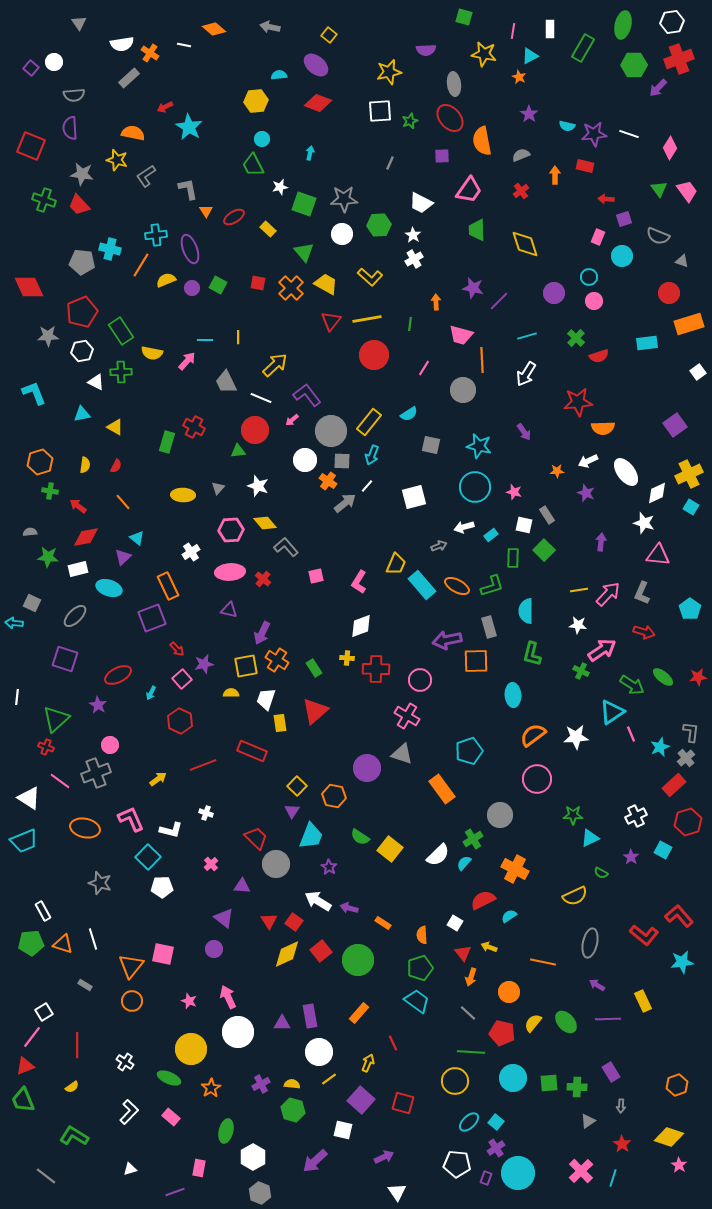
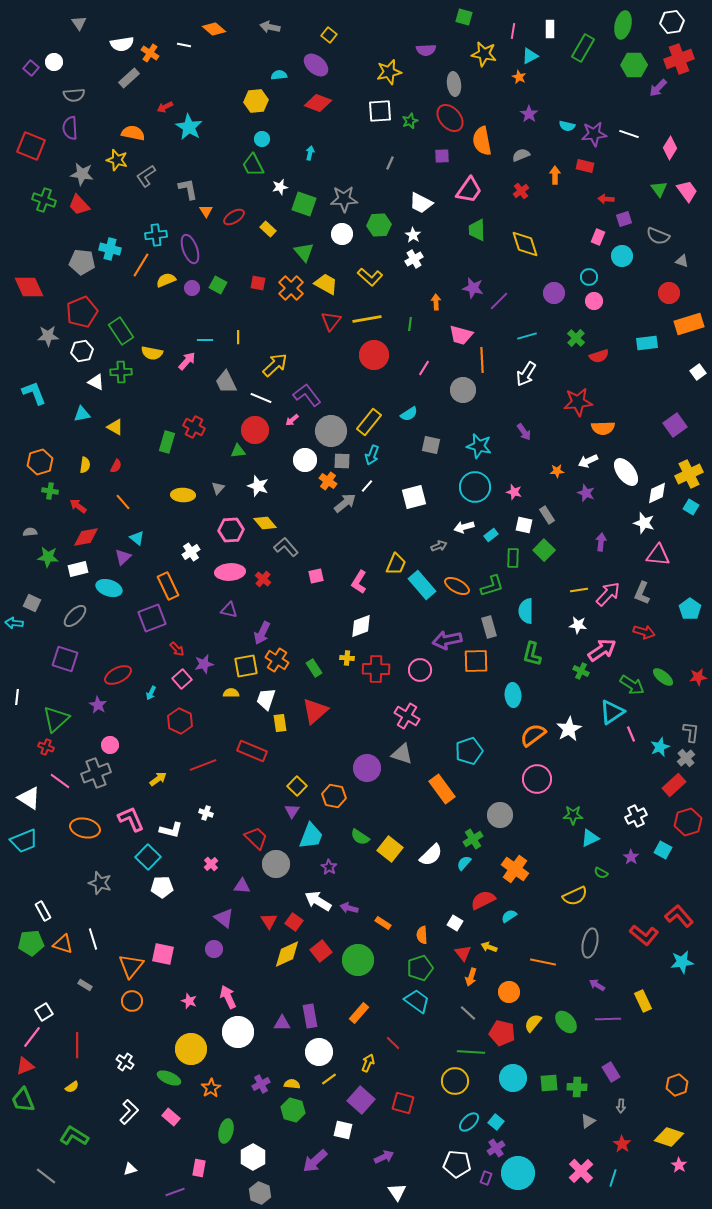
pink circle at (420, 680): moved 10 px up
white star at (576, 737): moved 7 px left, 8 px up; rotated 25 degrees counterclockwise
white semicircle at (438, 855): moved 7 px left
orange cross at (515, 869): rotated 8 degrees clockwise
red line at (393, 1043): rotated 21 degrees counterclockwise
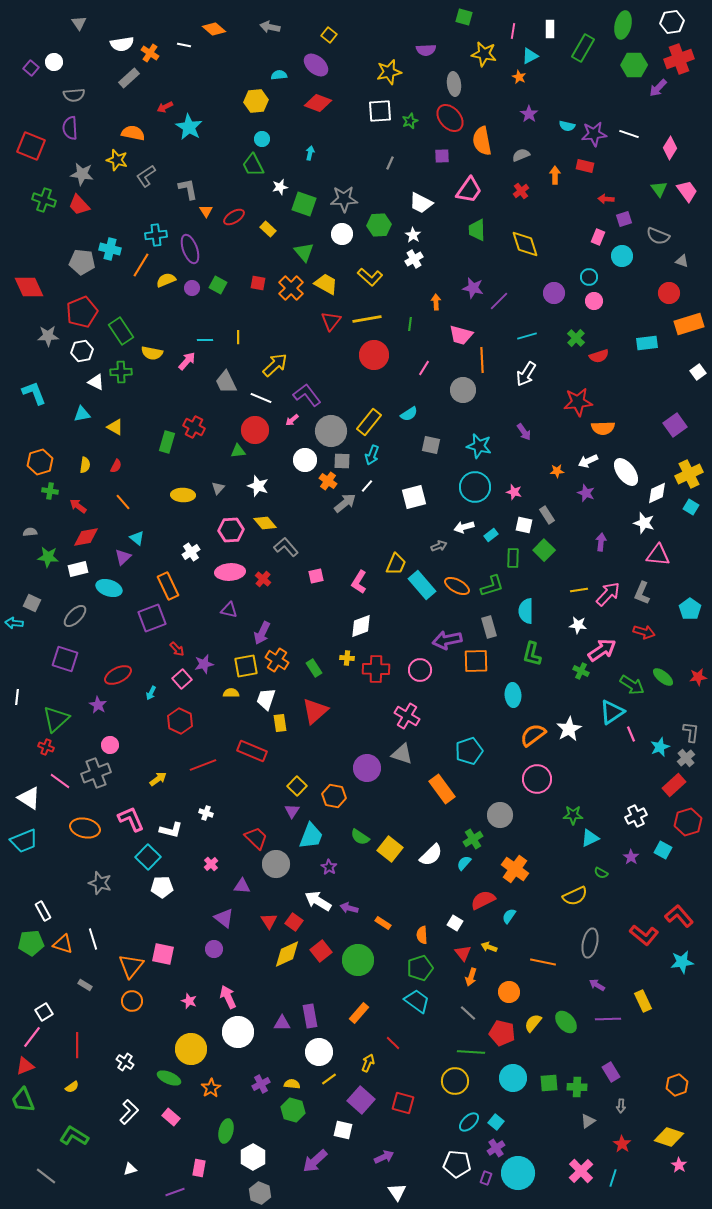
cyan semicircle at (509, 916): rotated 21 degrees counterclockwise
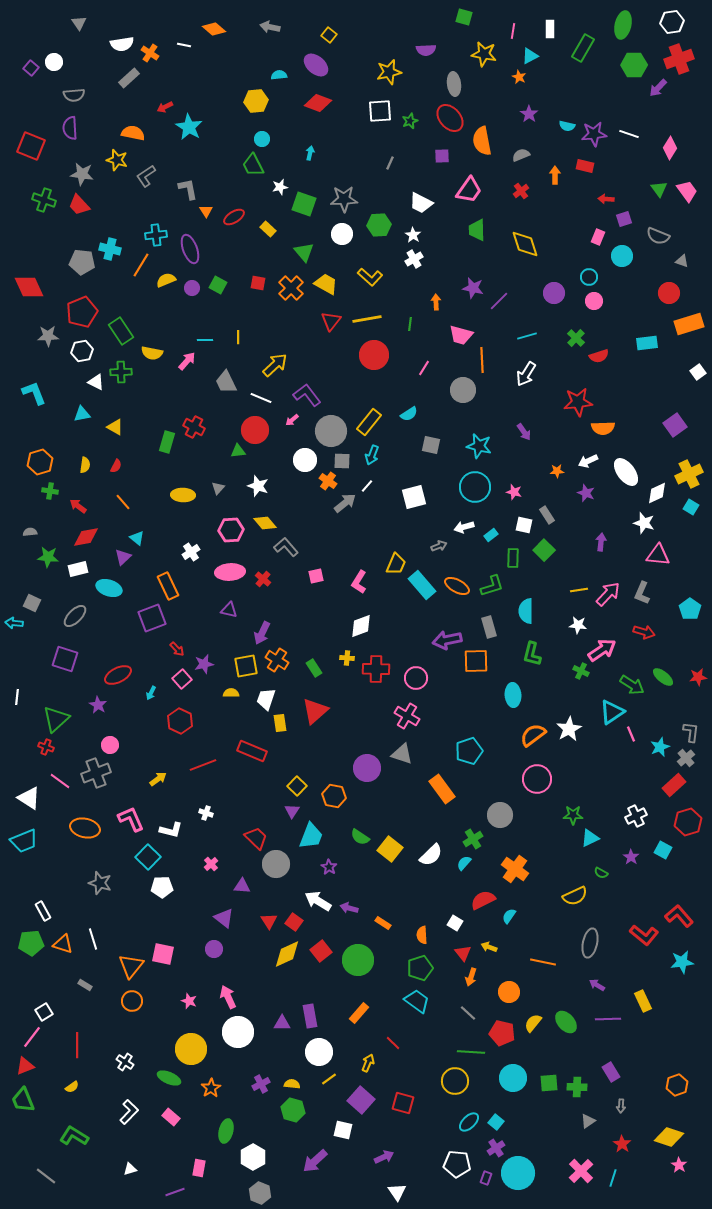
pink circle at (420, 670): moved 4 px left, 8 px down
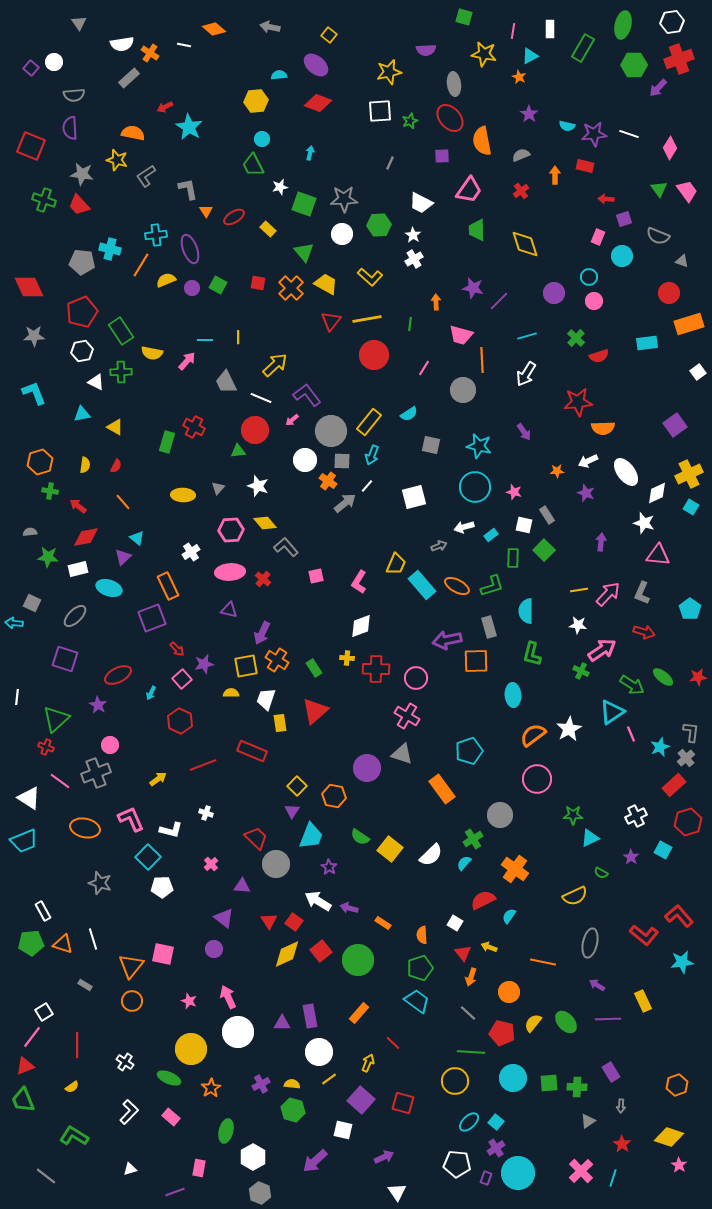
gray star at (48, 336): moved 14 px left
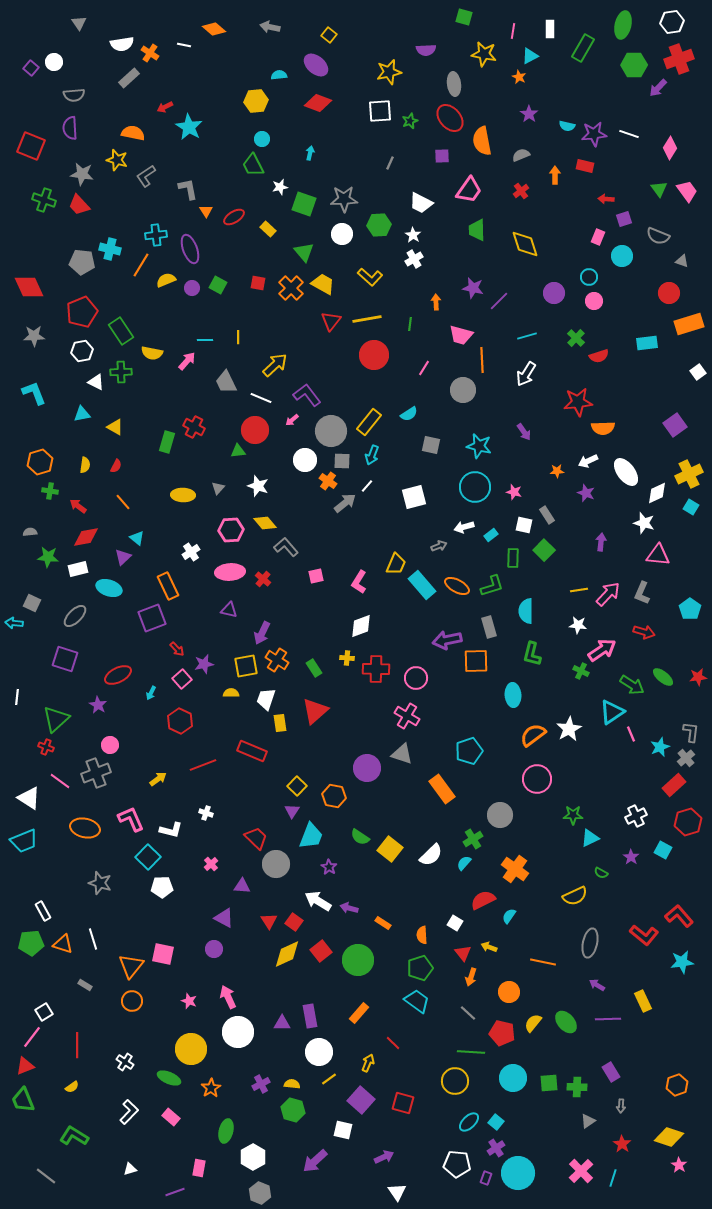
yellow trapezoid at (326, 284): moved 3 px left
purple triangle at (224, 918): rotated 10 degrees counterclockwise
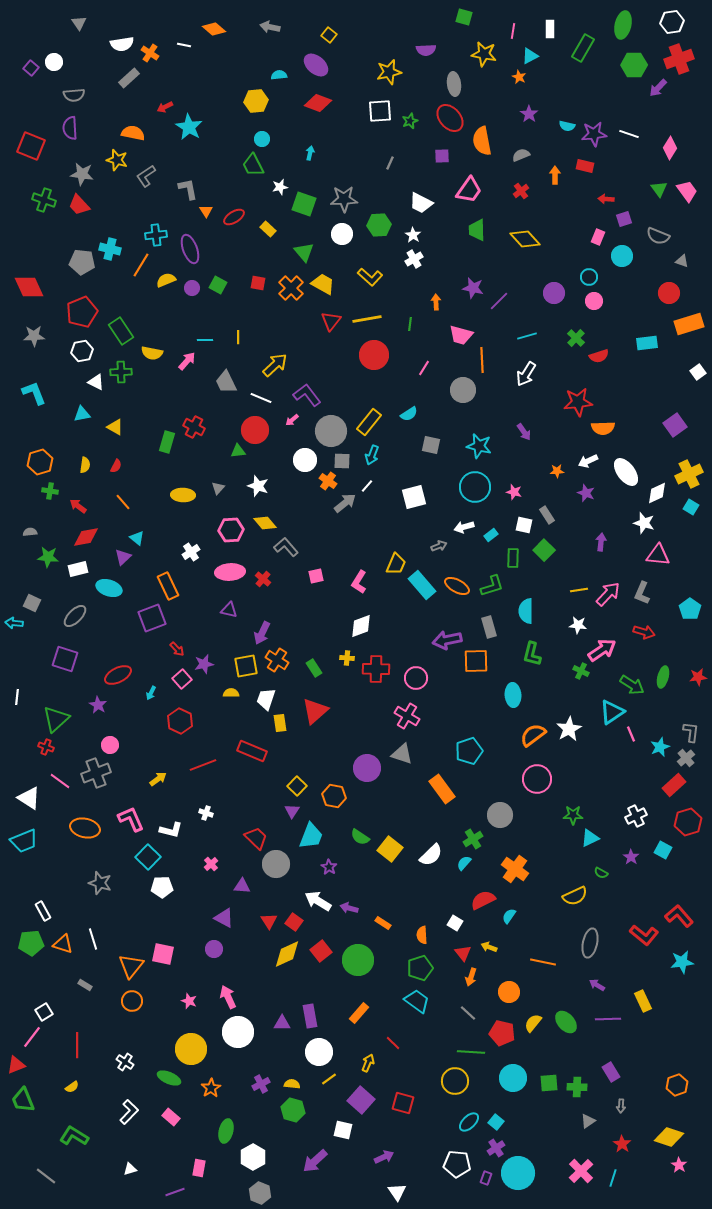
yellow diamond at (525, 244): moved 5 px up; rotated 24 degrees counterclockwise
green ellipse at (663, 677): rotated 65 degrees clockwise
red triangle at (25, 1066): moved 9 px left, 1 px up
